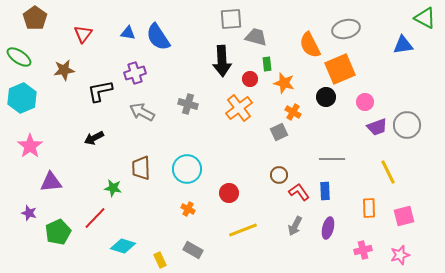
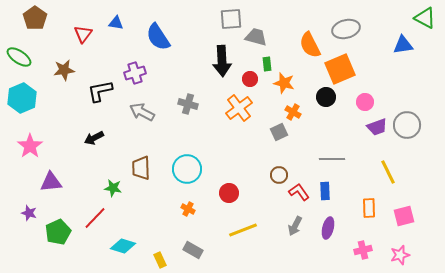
blue triangle at (128, 33): moved 12 px left, 10 px up
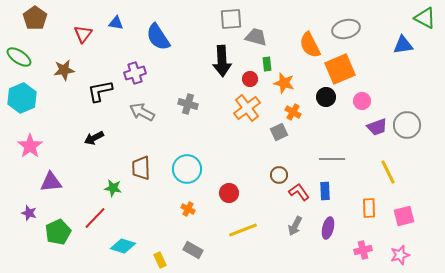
pink circle at (365, 102): moved 3 px left, 1 px up
orange cross at (239, 108): moved 8 px right
